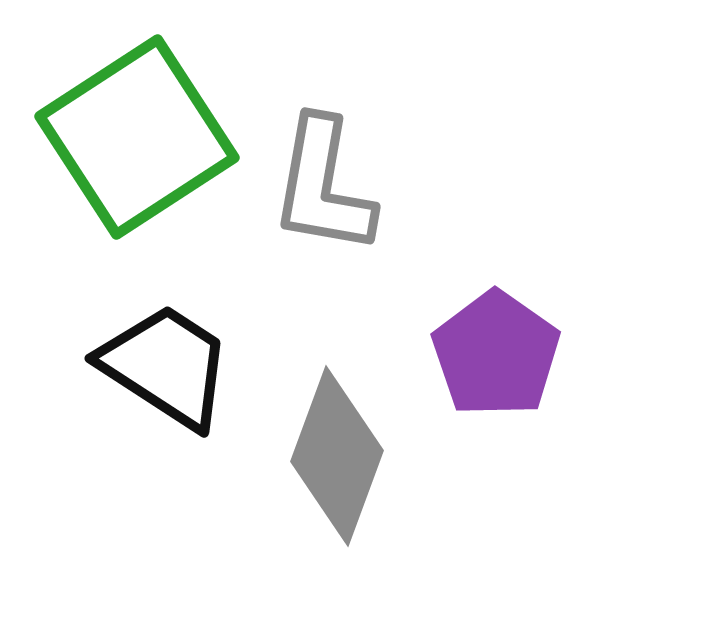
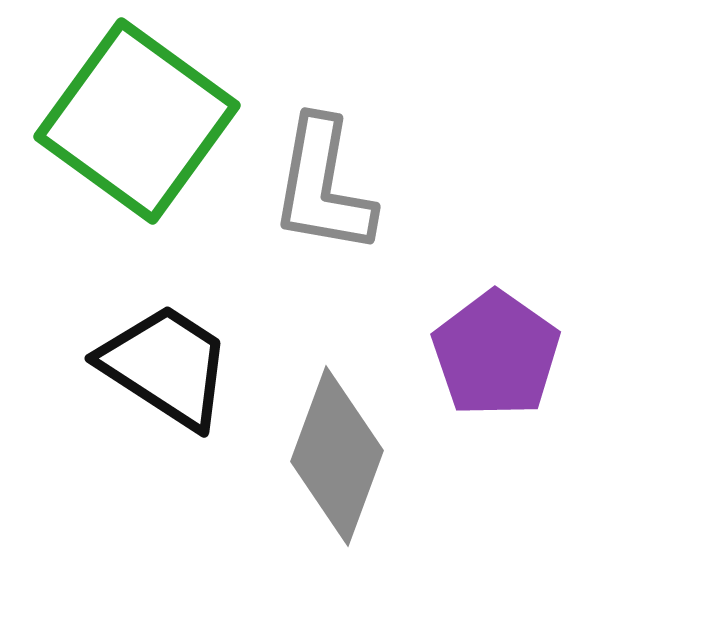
green square: moved 16 px up; rotated 21 degrees counterclockwise
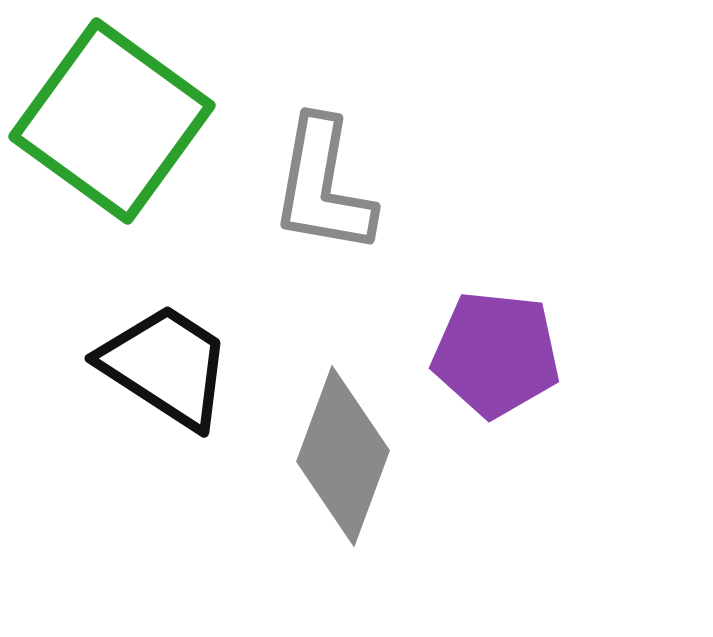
green square: moved 25 px left
purple pentagon: rotated 29 degrees counterclockwise
gray diamond: moved 6 px right
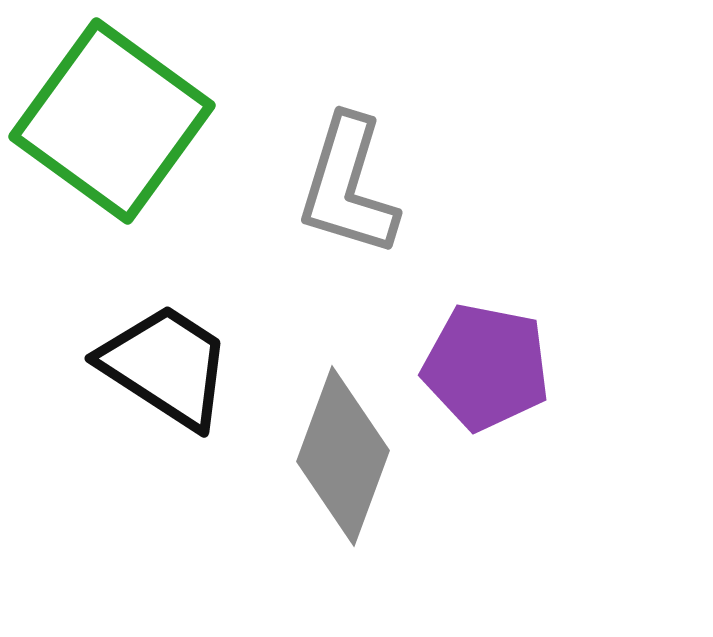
gray L-shape: moved 25 px right; rotated 7 degrees clockwise
purple pentagon: moved 10 px left, 13 px down; rotated 5 degrees clockwise
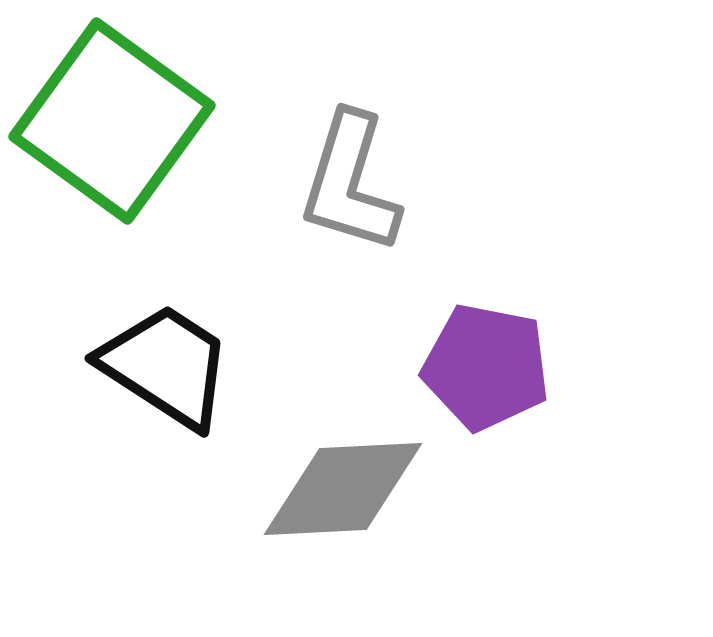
gray L-shape: moved 2 px right, 3 px up
gray diamond: moved 33 px down; rotated 67 degrees clockwise
